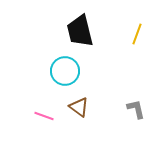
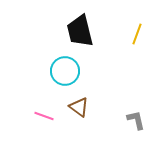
gray L-shape: moved 11 px down
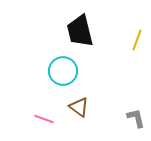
yellow line: moved 6 px down
cyan circle: moved 2 px left
pink line: moved 3 px down
gray L-shape: moved 2 px up
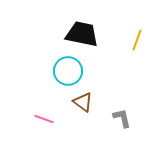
black trapezoid: moved 2 px right, 3 px down; rotated 116 degrees clockwise
cyan circle: moved 5 px right
brown triangle: moved 4 px right, 5 px up
gray L-shape: moved 14 px left
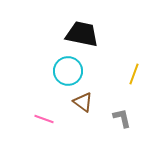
yellow line: moved 3 px left, 34 px down
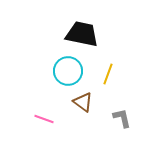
yellow line: moved 26 px left
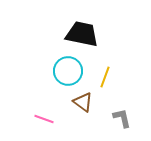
yellow line: moved 3 px left, 3 px down
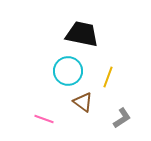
yellow line: moved 3 px right
gray L-shape: rotated 70 degrees clockwise
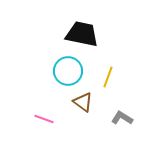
gray L-shape: rotated 115 degrees counterclockwise
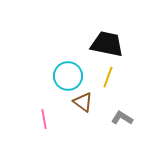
black trapezoid: moved 25 px right, 10 px down
cyan circle: moved 5 px down
pink line: rotated 60 degrees clockwise
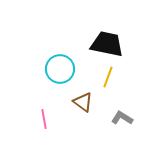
cyan circle: moved 8 px left, 7 px up
